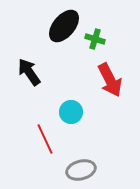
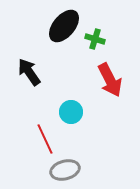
gray ellipse: moved 16 px left
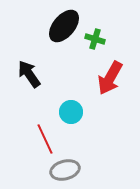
black arrow: moved 2 px down
red arrow: moved 2 px up; rotated 56 degrees clockwise
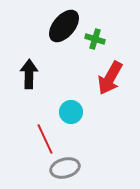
black arrow: rotated 36 degrees clockwise
gray ellipse: moved 2 px up
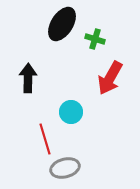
black ellipse: moved 2 px left, 2 px up; rotated 8 degrees counterclockwise
black arrow: moved 1 px left, 4 px down
red line: rotated 8 degrees clockwise
